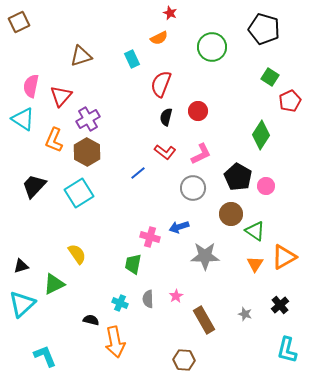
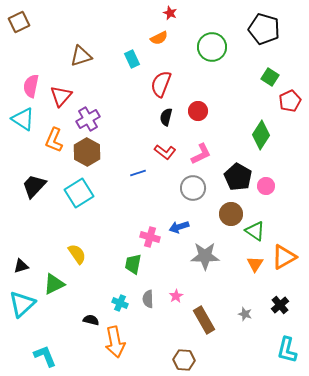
blue line at (138, 173): rotated 21 degrees clockwise
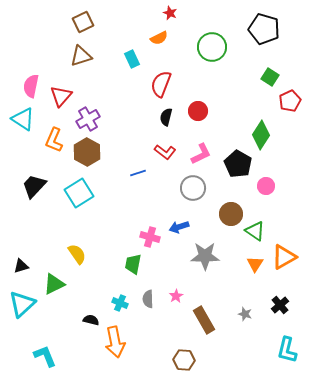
brown square at (19, 22): moved 64 px right
black pentagon at (238, 177): moved 13 px up
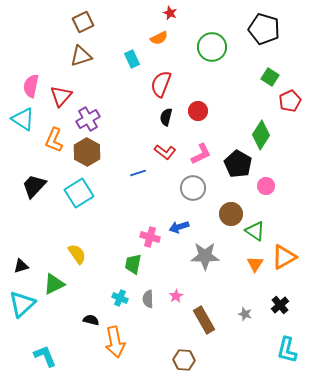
cyan cross at (120, 303): moved 5 px up
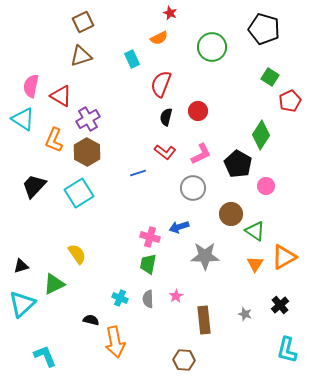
red triangle at (61, 96): rotated 40 degrees counterclockwise
green trapezoid at (133, 264): moved 15 px right
brown rectangle at (204, 320): rotated 24 degrees clockwise
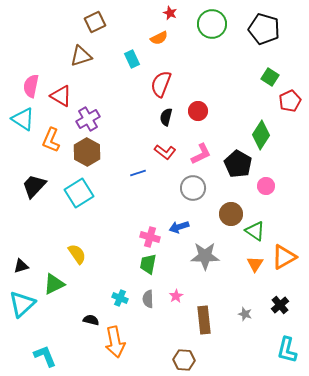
brown square at (83, 22): moved 12 px right
green circle at (212, 47): moved 23 px up
orange L-shape at (54, 140): moved 3 px left
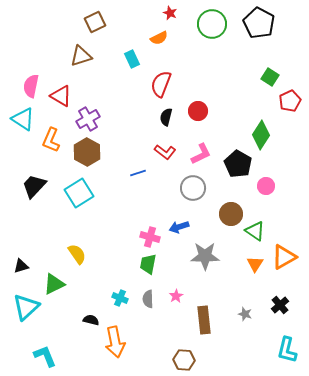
black pentagon at (264, 29): moved 5 px left, 6 px up; rotated 12 degrees clockwise
cyan triangle at (22, 304): moved 4 px right, 3 px down
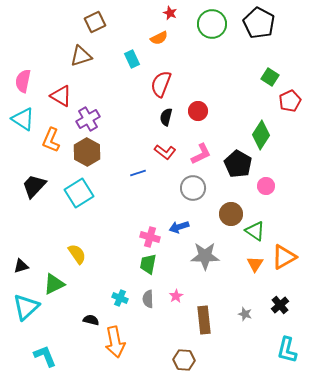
pink semicircle at (31, 86): moved 8 px left, 5 px up
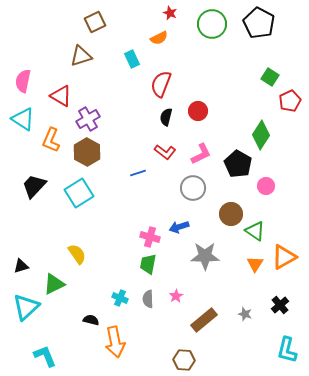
brown rectangle at (204, 320): rotated 56 degrees clockwise
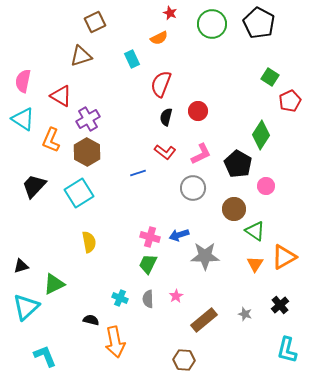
brown circle at (231, 214): moved 3 px right, 5 px up
blue arrow at (179, 227): moved 8 px down
yellow semicircle at (77, 254): moved 12 px right, 12 px up; rotated 25 degrees clockwise
green trapezoid at (148, 264): rotated 15 degrees clockwise
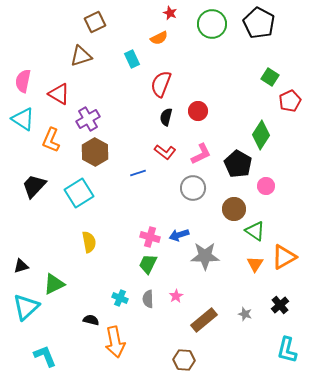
red triangle at (61, 96): moved 2 px left, 2 px up
brown hexagon at (87, 152): moved 8 px right
